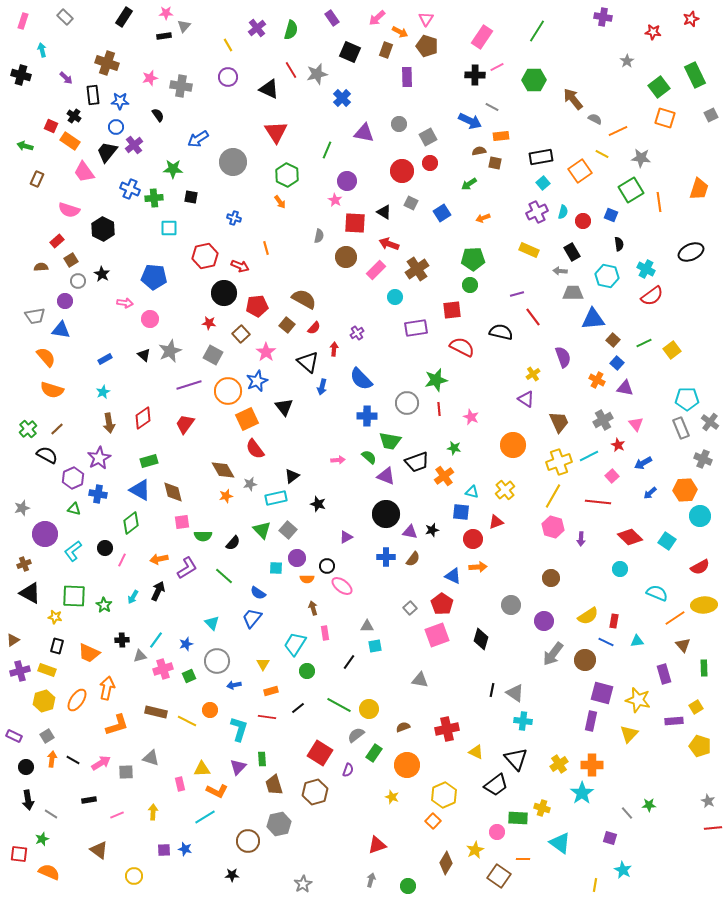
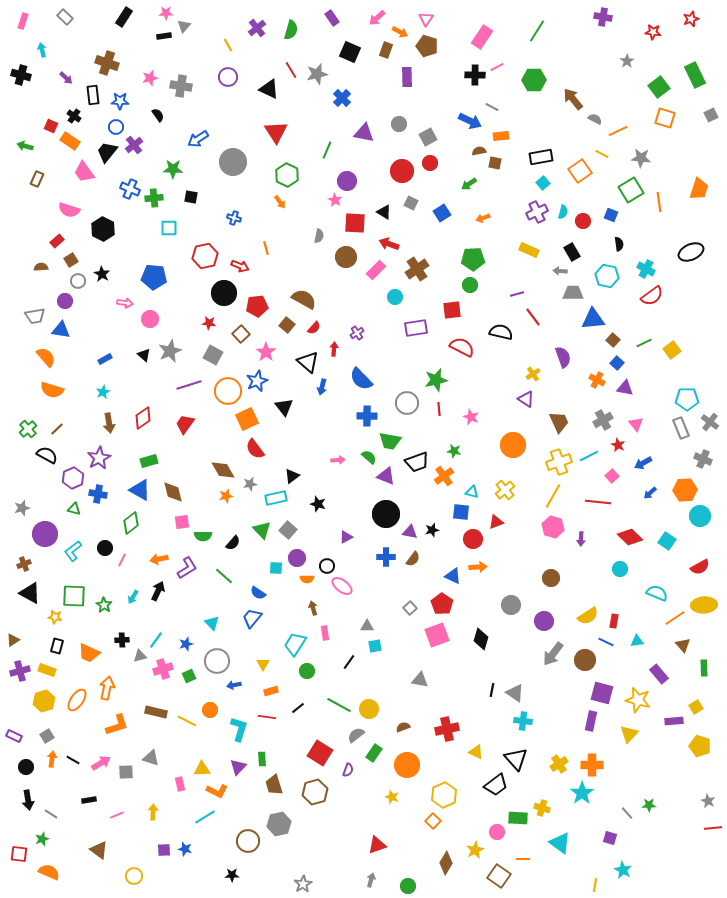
green star at (454, 448): moved 3 px down
purple rectangle at (664, 674): moved 5 px left; rotated 24 degrees counterclockwise
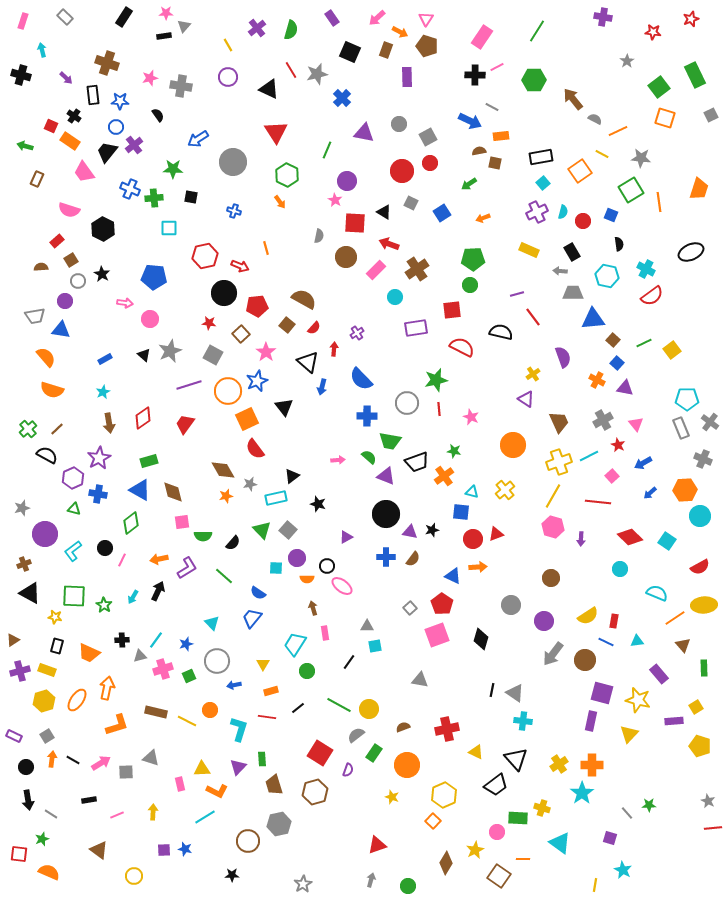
blue cross at (234, 218): moved 7 px up
red triangle at (496, 522): moved 12 px down
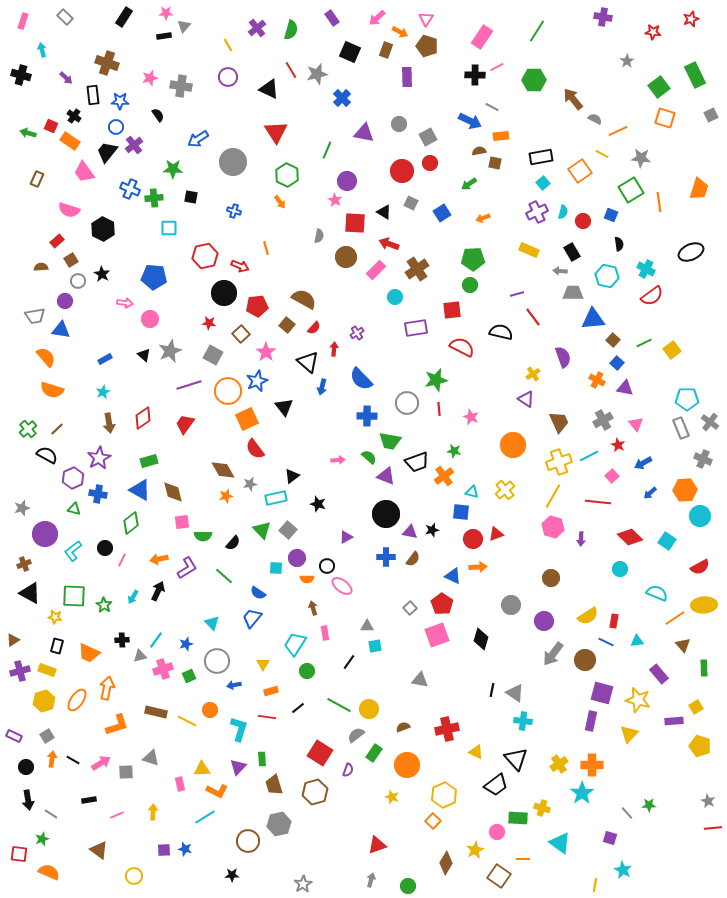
green arrow at (25, 146): moved 3 px right, 13 px up
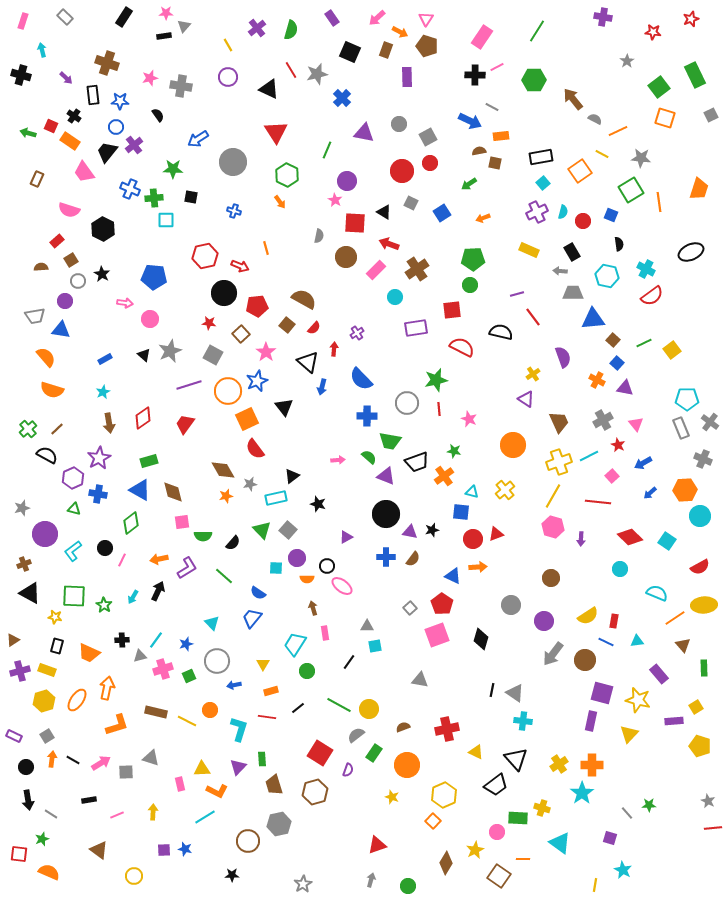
cyan square at (169, 228): moved 3 px left, 8 px up
pink star at (471, 417): moved 2 px left, 2 px down
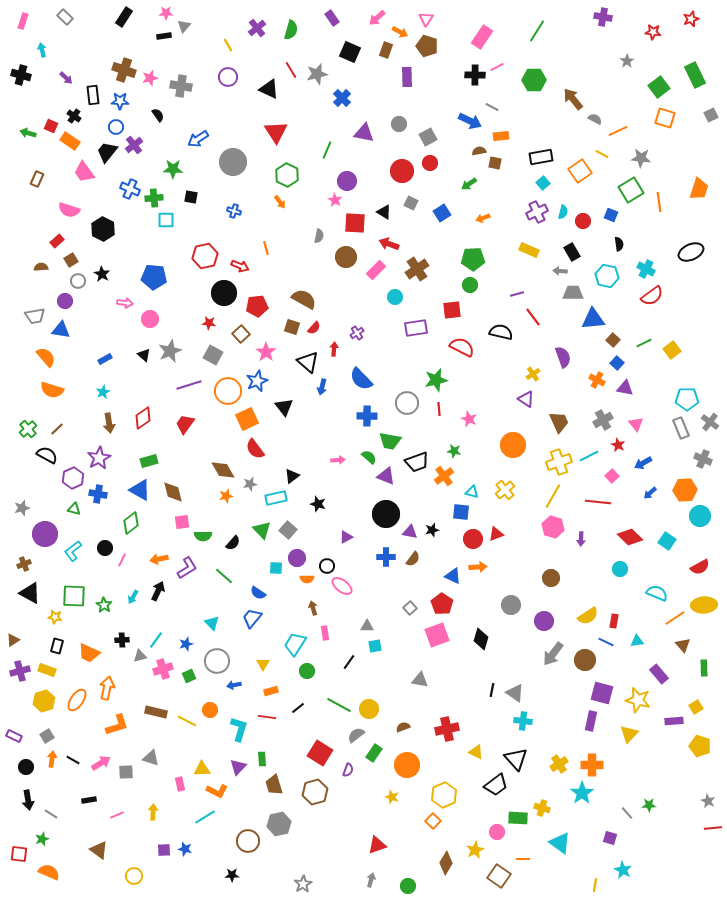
brown cross at (107, 63): moved 17 px right, 7 px down
brown square at (287, 325): moved 5 px right, 2 px down; rotated 21 degrees counterclockwise
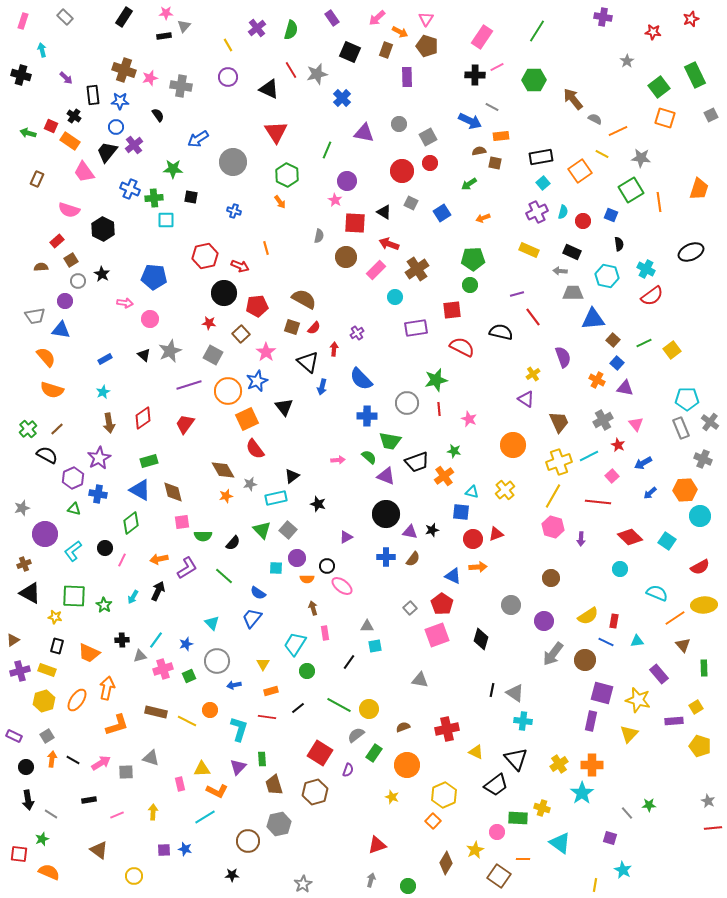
black rectangle at (572, 252): rotated 36 degrees counterclockwise
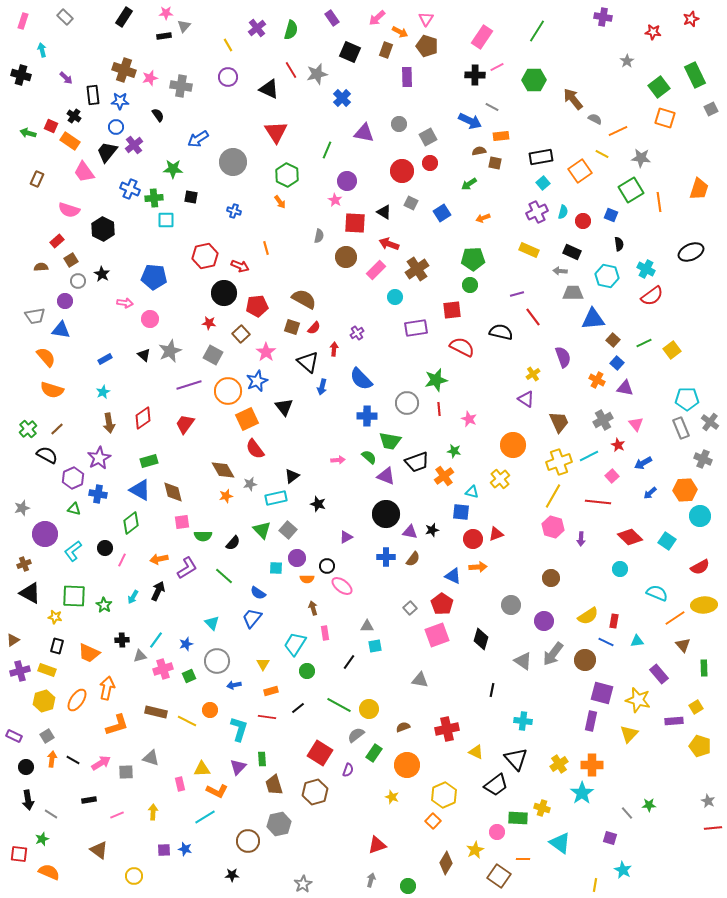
gray square at (711, 115): moved 6 px up
yellow cross at (505, 490): moved 5 px left, 11 px up
gray triangle at (515, 693): moved 8 px right, 32 px up
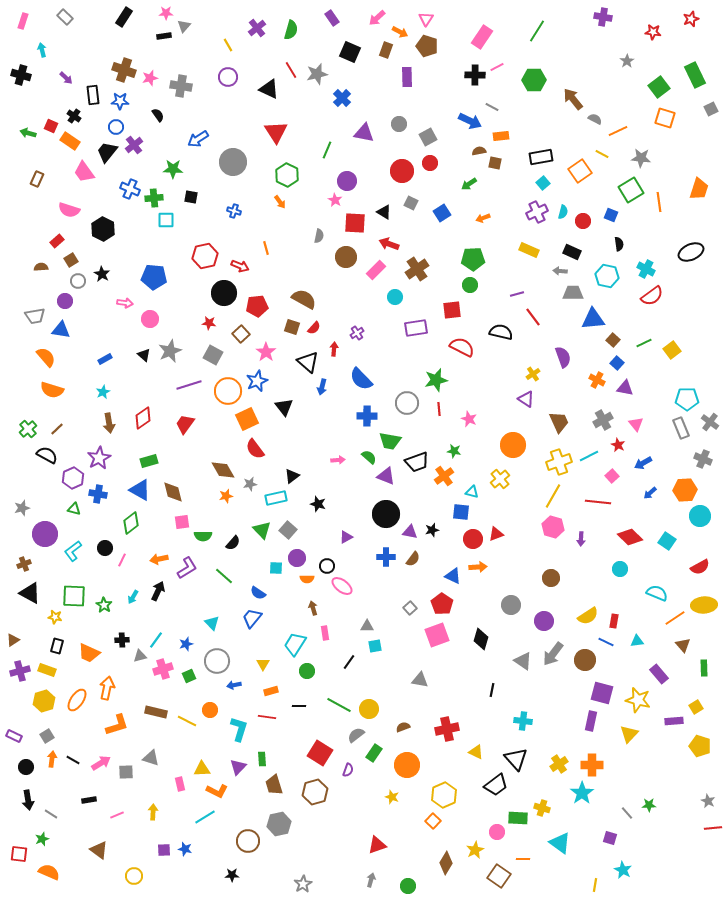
black line at (298, 708): moved 1 px right, 2 px up; rotated 40 degrees clockwise
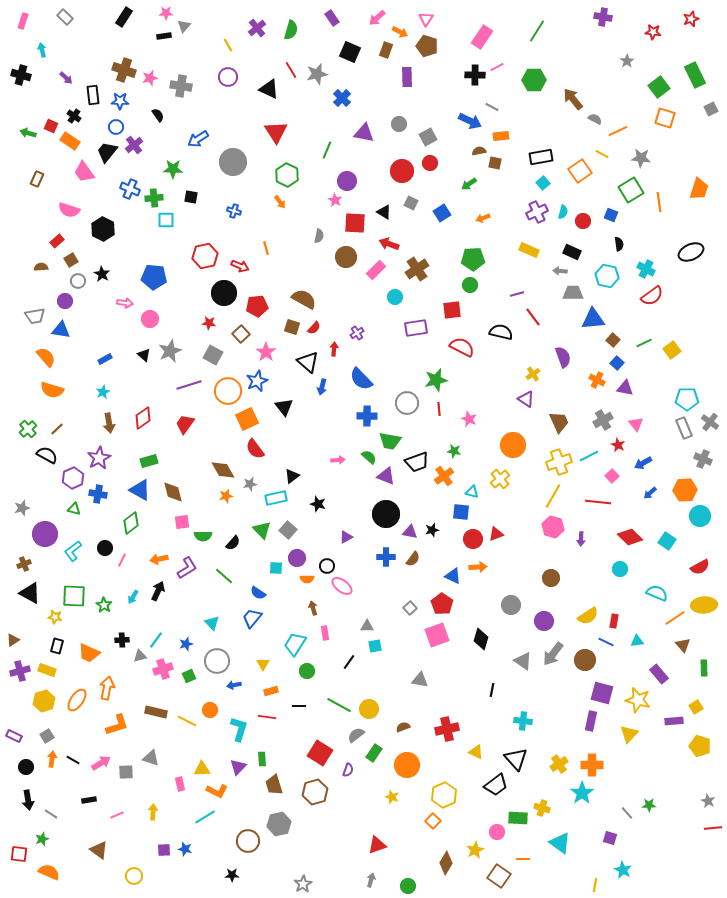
gray rectangle at (681, 428): moved 3 px right
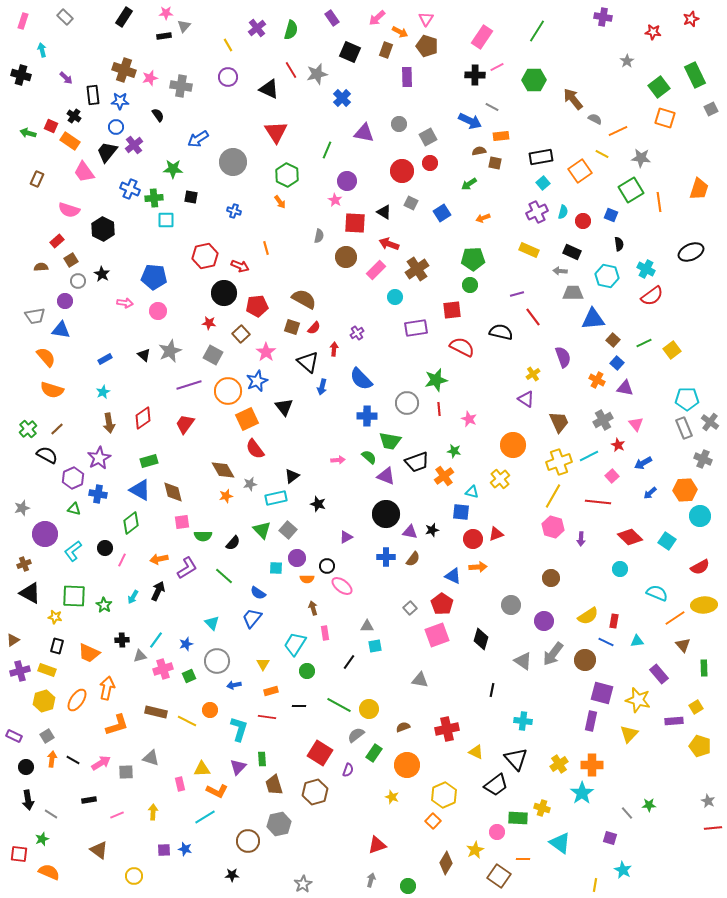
pink circle at (150, 319): moved 8 px right, 8 px up
